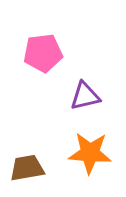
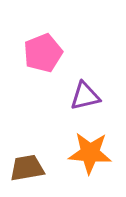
pink pentagon: rotated 15 degrees counterclockwise
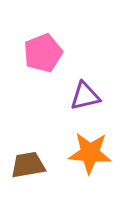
brown trapezoid: moved 1 px right, 3 px up
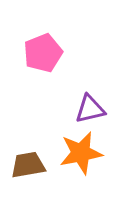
purple triangle: moved 5 px right, 13 px down
orange star: moved 9 px left; rotated 15 degrees counterclockwise
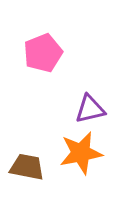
brown trapezoid: moved 1 px left, 2 px down; rotated 21 degrees clockwise
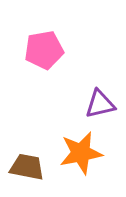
pink pentagon: moved 1 px right, 3 px up; rotated 12 degrees clockwise
purple triangle: moved 10 px right, 5 px up
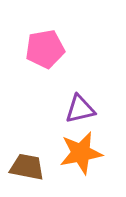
pink pentagon: moved 1 px right, 1 px up
purple triangle: moved 20 px left, 5 px down
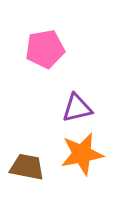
purple triangle: moved 3 px left, 1 px up
orange star: moved 1 px right, 1 px down
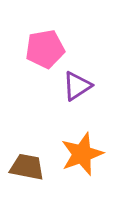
purple triangle: moved 22 px up; rotated 20 degrees counterclockwise
orange star: rotated 9 degrees counterclockwise
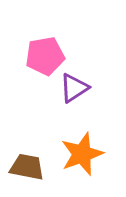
pink pentagon: moved 7 px down
purple triangle: moved 3 px left, 2 px down
